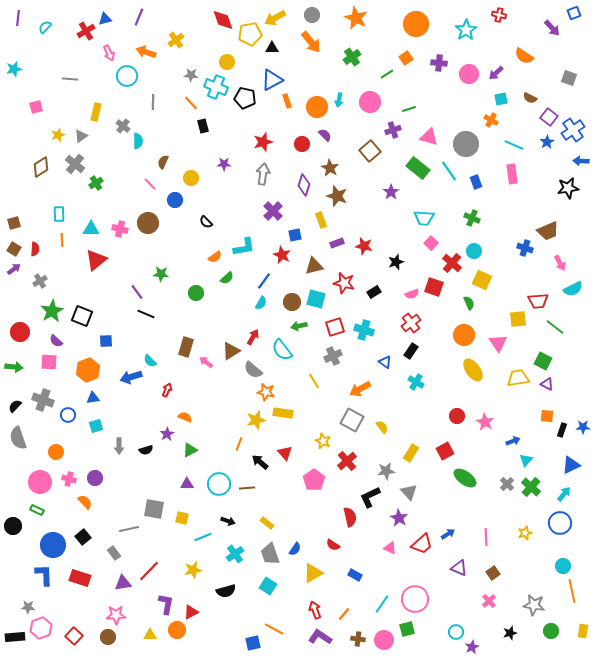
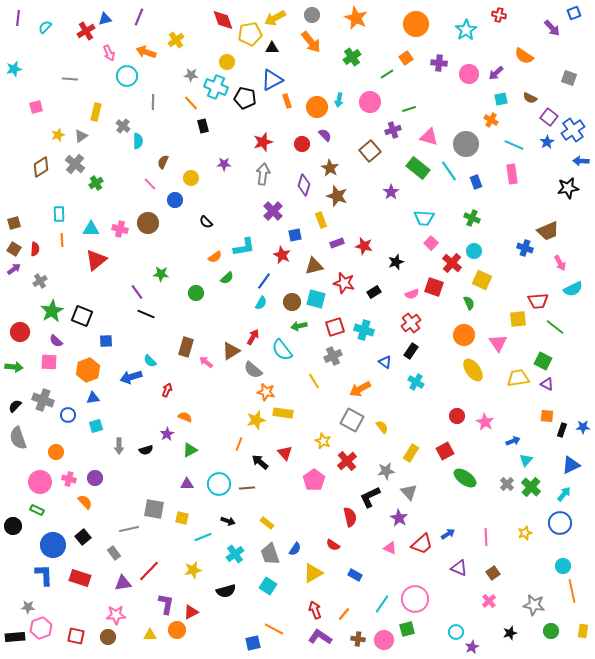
red square at (74, 636): moved 2 px right; rotated 30 degrees counterclockwise
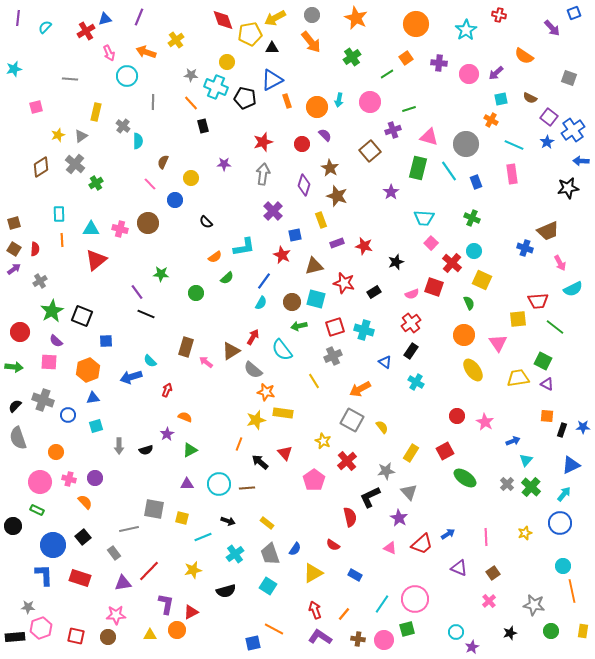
green rectangle at (418, 168): rotated 65 degrees clockwise
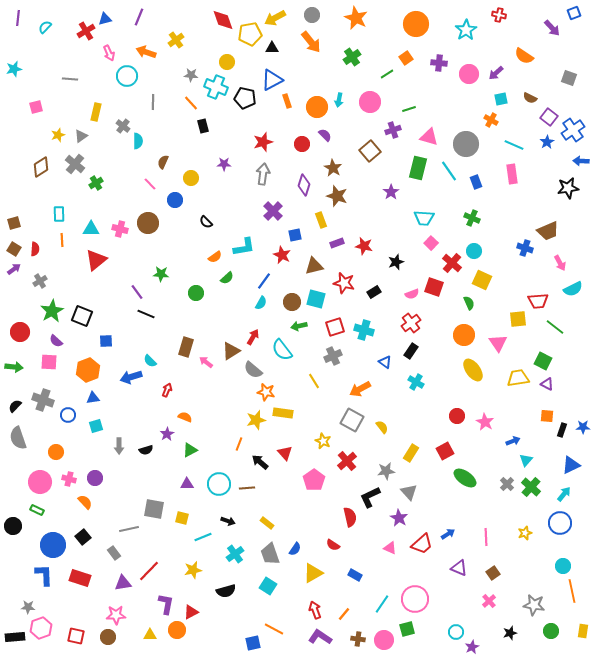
brown star at (330, 168): moved 3 px right
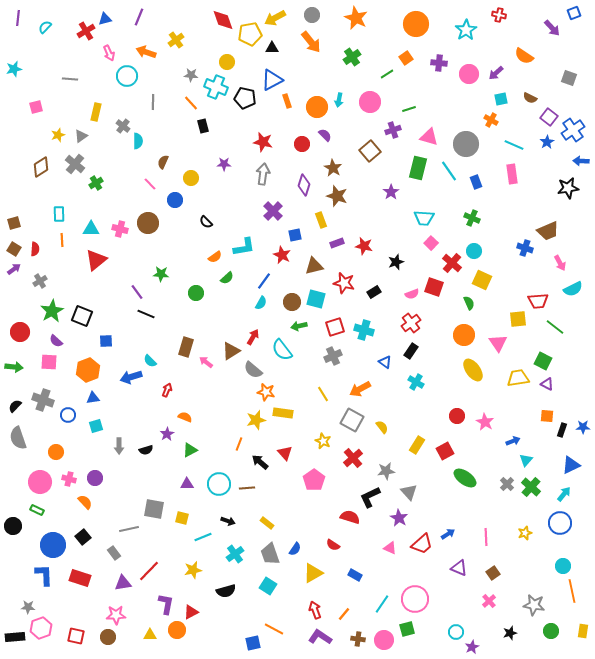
red star at (263, 142): rotated 30 degrees clockwise
yellow line at (314, 381): moved 9 px right, 13 px down
yellow rectangle at (411, 453): moved 6 px right, 8 px up
red cross at (347, 461): moved 6 px right, 3 px up
red semicircle at (350, 517): rotated 60 degrees counterclockwise
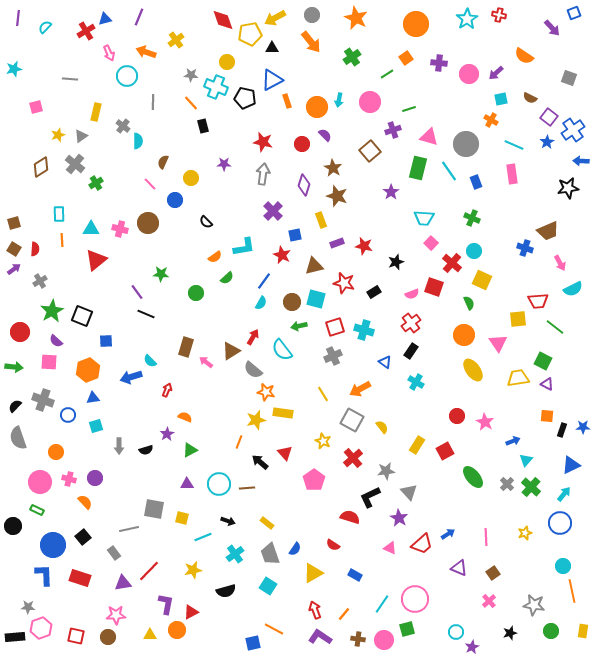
cyan star at (466, 30): moved 1 px right, 11 px up
orange line at (239, 444): moved 2 px up
green ellipse at (465, 478): moved 8 px right, 1 px up; rotated 15 degrees clockwise
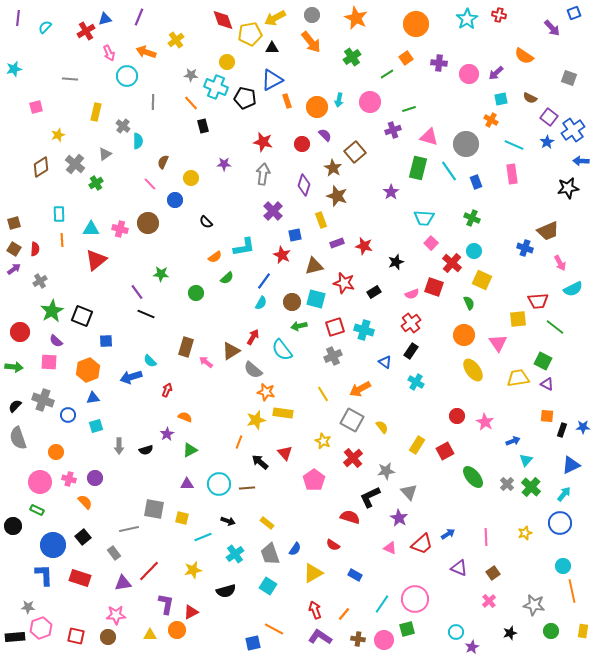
gray triangle at (81, 136): moved 24 px right, 18 px down
brown square at (370, 151): moved 15 px left, 1 px down
